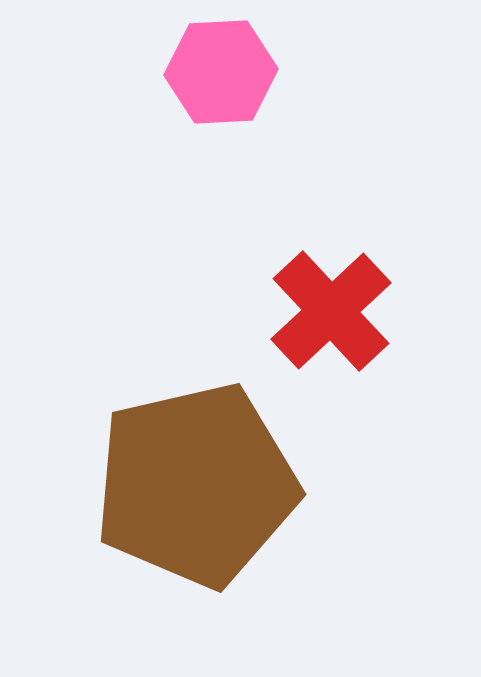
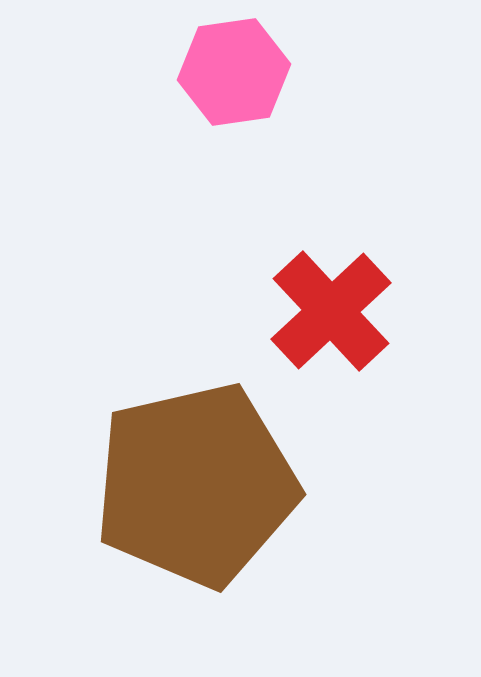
pink hexagon: moved 13 px right; rotated 5 degrees counterclockwise
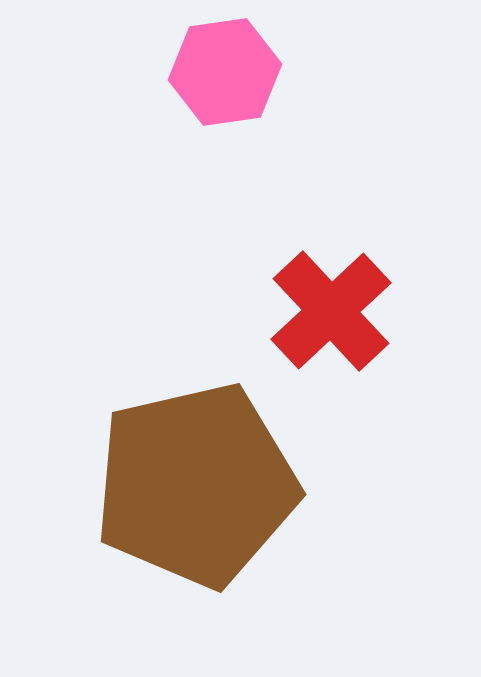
pink hexagon: moved 9 px left
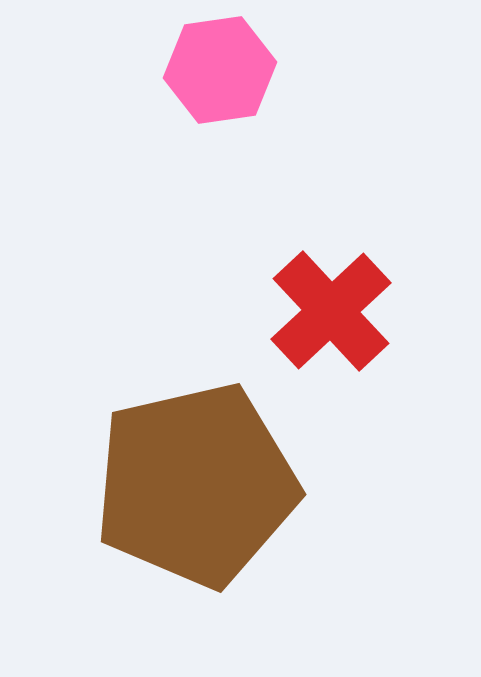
pink hexagon: moved 5 px left, 2 px up
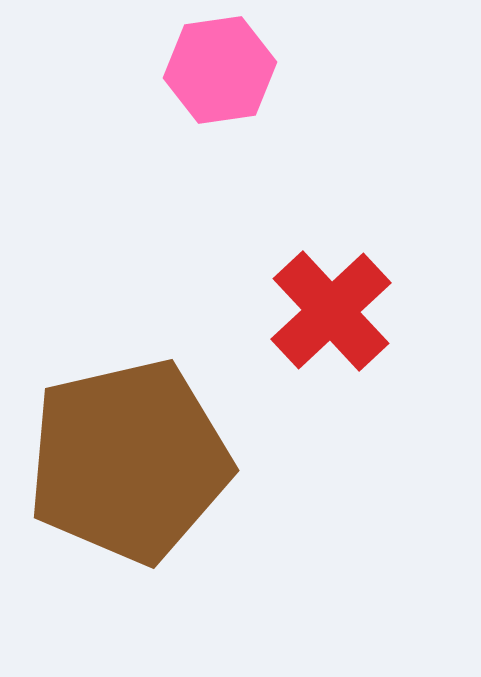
brown pentagon: moved 67 px left, 24 px up
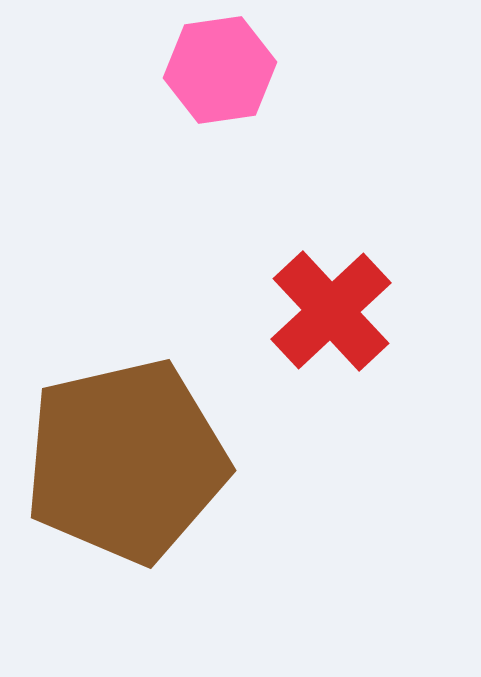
brown pentagon: moved 3 px left
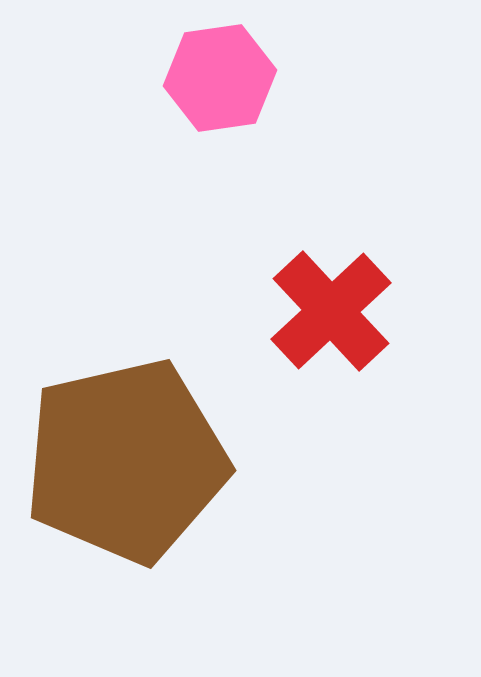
pink hexagon: moved 8 px down
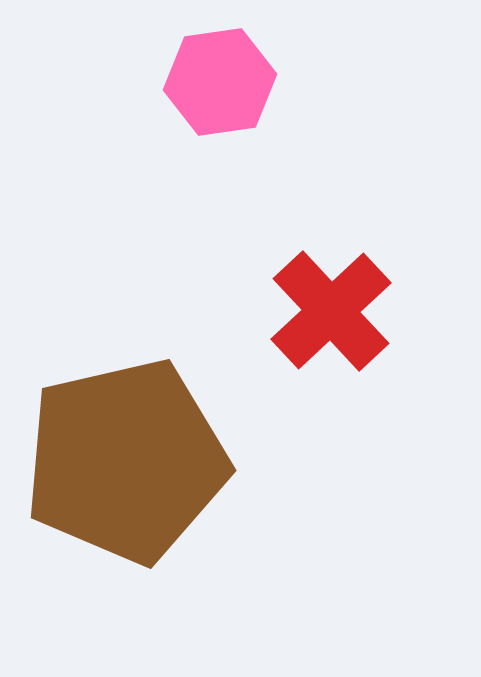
pink hexagon: moved 4 px down
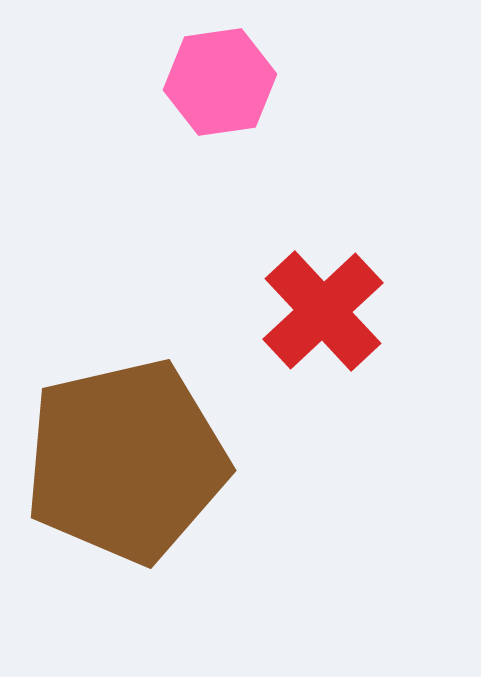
red cross: moved 8 px left
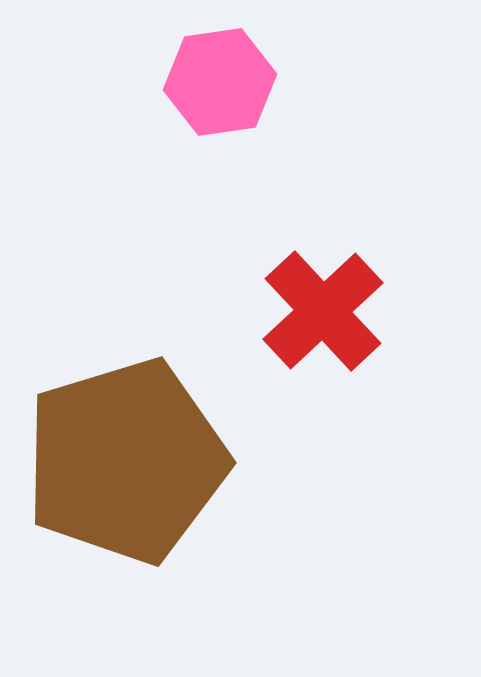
brown pentagon: rotated 4 degrees counterclockwise
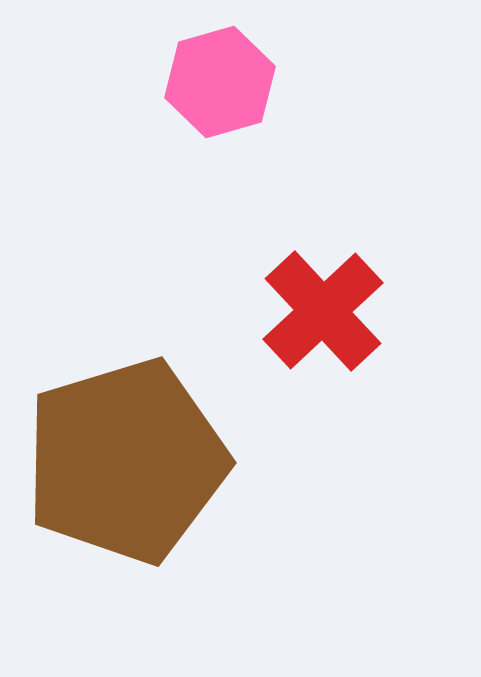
pink hexagon: rotated 8 degrees counterclockwise
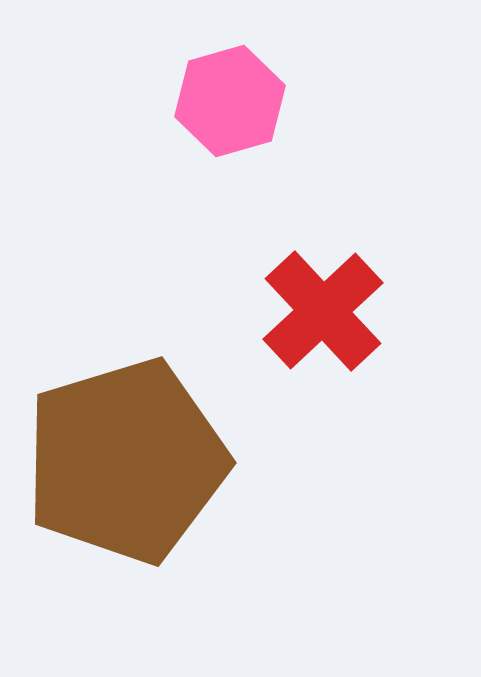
pink hexagon: moved 10 px right, 19 px down
